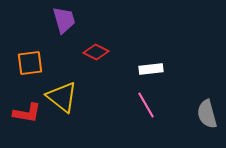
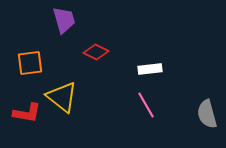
white rectangle: moved 1 px left
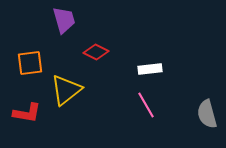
yellow triangle: moved 4 px right, 7 px up; rotated 44 degrees clockwise
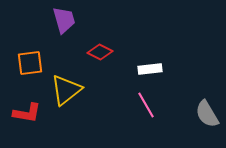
red diamond: moved 4 px right
gray semicircle: rotated 16 degrees counterclockwise
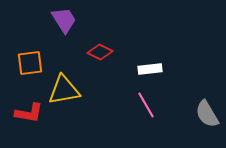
purple trapezoid: rotated 16 degrees counterclockwise
yellow triangle: moved 2 px left; rotated 28 degrees clockwise
red L-shape: moved 2 px right
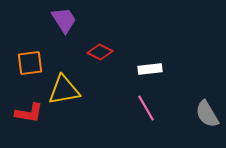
pink line: moved 3 px down
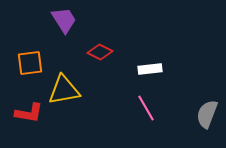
gray semicircle: rotated 52 degrees clockwise
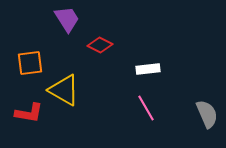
purple trapezoid: moved 3 px right, 1 px up
red diamond: moved 7 px up
white rectangle: moved 2 px left
yellow triangle: rotated 40 degrees clockwise
gray semicircle: rotated 136 degrees clockwise
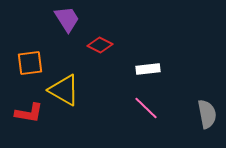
pink line: rotated 16 degrees counterclockwise
gray semicircle: rotated 12 degrees clockwise
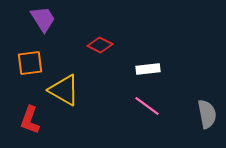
purple trapezoid: moved 24 px left
pink line: moved 1 px right, 2 px up; rotated 8 degrees counterclockwise
red L-shape: moved 1 px right, 7 px down; rotated 100 degrees clockwise
